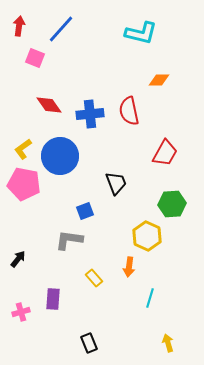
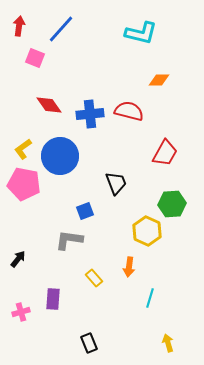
red semicircle: rotated 116 degrees clockwise
yellow hexagon: moved 5 px up
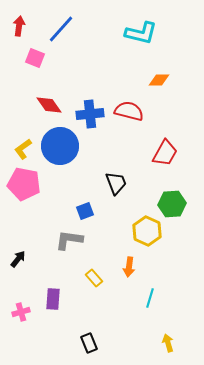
blue circle: moved 10 px up
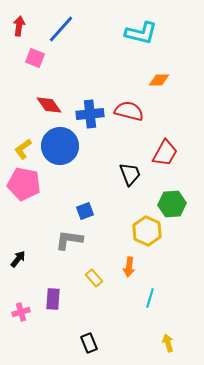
black trapezoid: moved 14 px right, 9 px up
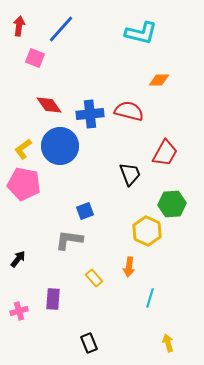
pink cross: moved 2 px left, 1 px up
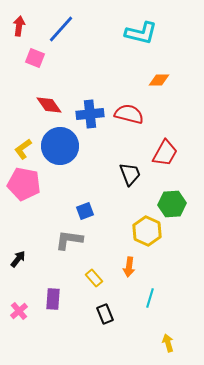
red semicircle: moved 3 px down
pink cross: rotated 24 degrees counterclockwise
black rectangle: moved 16 px right, 29 px up
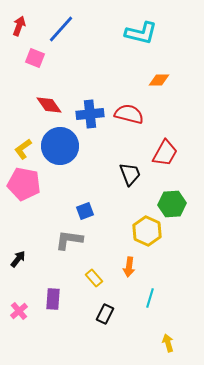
red arrow: rotated 12 degrees clockwise
black rectangle: rotated 48 degrees clockwise
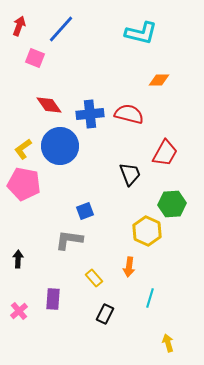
black arrow: rotated 36 degrees counterclockwise
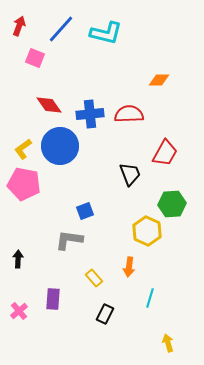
cyan L-shape: moved 35 px left
red semicircle: rotated 16 degrees counterclockwise
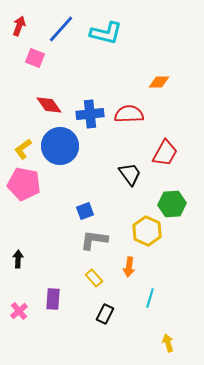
orange diamond: moved 2 px down
black trapezoid: rotated 15 degrees counterclockwise
gray L-shape: moved 25 px right
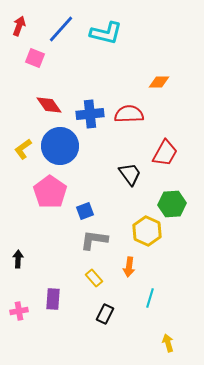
pink pentagon: moved 26 px right, 8 px down; rotated 24 degrees clockwise
pink cross: rotated 30 degrees clockwise
